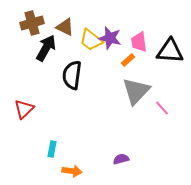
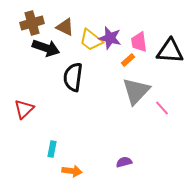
black arrow: rotated 80 degrees clockwise
black semicircle: moved 1 px right, 2 px down
purple semicircle: moved 3 px right, 3 px down
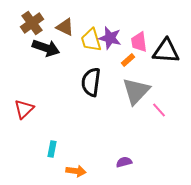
brown cross: rotated 20 degrees counterclockwise
yellow trapezoid: rotated 35 degrees clockwise
black triangle: moved 4 px left
black semicircle: moved 18 px right, 5 px down
pink line: moved 3 px left, 2 px down
orange arrow: moved 4 px right
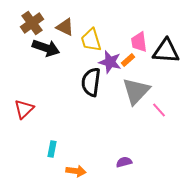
purple star: moved 24 px down
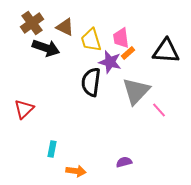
pink trapezoid: moved 18 px left, 4 px up
orange rectangle: moved 7 px up
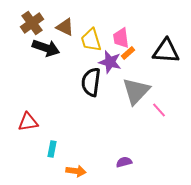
red triangle: moved 4 px right, 13 px down; rotated 35 degrees clockwise
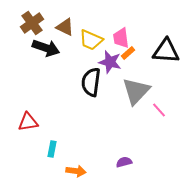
yellow trapezoid: rotated 50 degrees counterclockwise
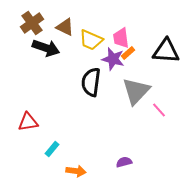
purple star: moved 3 px right, 3 px up
cyan rectangle: rotated 28 degrees clockwise
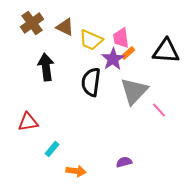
black arrow: moved 19 px down; rotated 116 degrees counterclockwise
purple star: rotated 25 degrees clockwise
gray triangle: moved 2 px left
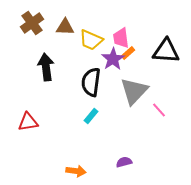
brown triangle: rotated 24 degrees counterclockwise
cyan rectangle: moved 39 px right, 33 px up
